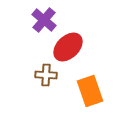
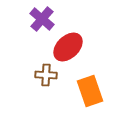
purple cross: moved 2 px left, 1 px up
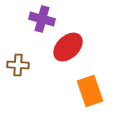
purple cross: rotated 25 degrees counterclockwise
brown cross: moved 28 px left, 10 px up
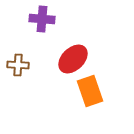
purple cross: rotated 10 degrees counterclockwise
red ellipse: moved 5 px right, 12 px down
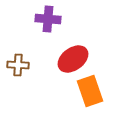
purple cross: moved 6 px right
red ellipse: rotated 8 degrees clockwise
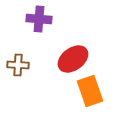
purple cross: moved 9 px left
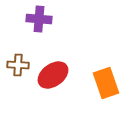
red ellipse: moved 20 px left, 16 px down
orange rectangle: moved 16 px right, 8 px up
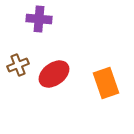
brown cross: rotated 25 degrees counterclockwise
red ellipse: moved 1 px right, 1 px up
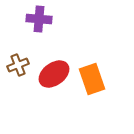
orange rectangle: moved 14 px left, 4 px up
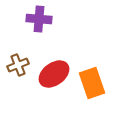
orange rectangle: moved 4 px down
